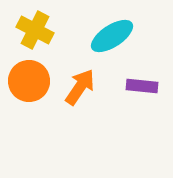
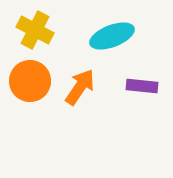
cyan ellipse: rotated 12 degrees clockwise
orange circle: moved 1 px right
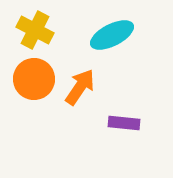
cyan ellipse: moved 1 px up; rotated 6 degrees counterclockwise
orange circle: moved 4 px right, 2 px up
purple rectangle: moved 18 px left, 37 px down
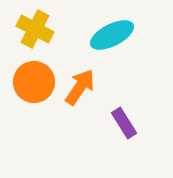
yellow cross: moved 1 px up
orange circle: moved 3 px down
purple rectangle: rotated 52 degrees clockwise
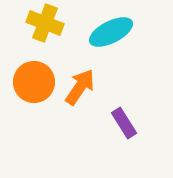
yellow cross: moved 10 px right, 6 px up; rotated 6 degrees counterclockwise
cyan ellipse: moved 1 px left, 3 px up
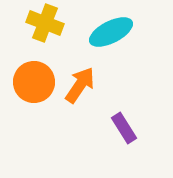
orange arrow: moved 2 px up
purple rectangle: moved 5 px down
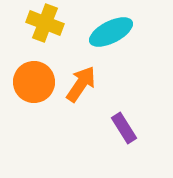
orange arrow: moved 1 px right, 1 px up
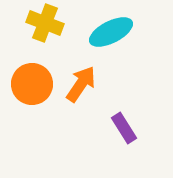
orange circle: moved 2 px left, 2 px down
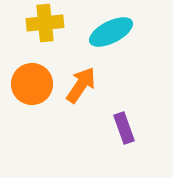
yellow cross: rotated 27 degrees counterclockwise
orange arrow: moved 1 px down
purple rectangle: rotated 12 degrees clockwise
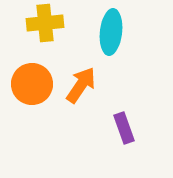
cyan ellipse: rotated 57 degrees counterclockwise
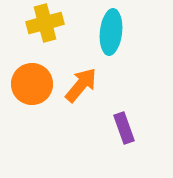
yellow cross: rotated 9 degrees counterclockwise
orange arrow: rotated 6 degrees clockwise
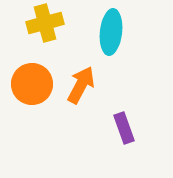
orange arrow: rotated 12 degrees counterclockwise
